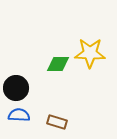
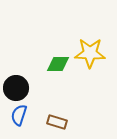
blue semicircle: rotated 75 degrees counterclockwise
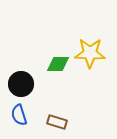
black circle: moved 5 px right, 4 px up
blue semicircle: rotated 35 degrees counterclockwise
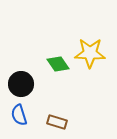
green diamond: rotated 55 degrees clockwise
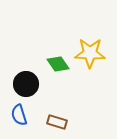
black circle: moved 5 px right
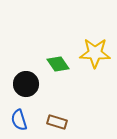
yellow star: moved 5 px right
blue semicircle: moved 5 px down
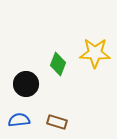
green diamond: rotated 55 degrees clockwise
blue semicircle: rotated 100 degrees clockwise
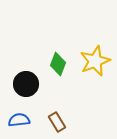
yellow star: moved 8 px down; rotated 24 degrees counterclockwise
brown rectangle: rotated 42 degrees clockwise
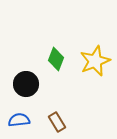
green diamond: moved 2 px left, 5 px up
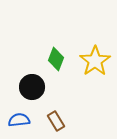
yellow star: rotated 12 degrees counterclockwise
black circle: moved 6 px right, 3 px down
brown rectangle: moved 1 px left, 1 px up
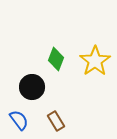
blue semicircle: rotated 60 degrees clockwise
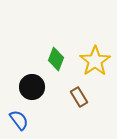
brown rectangle: moved 23 px right, 24 px up
